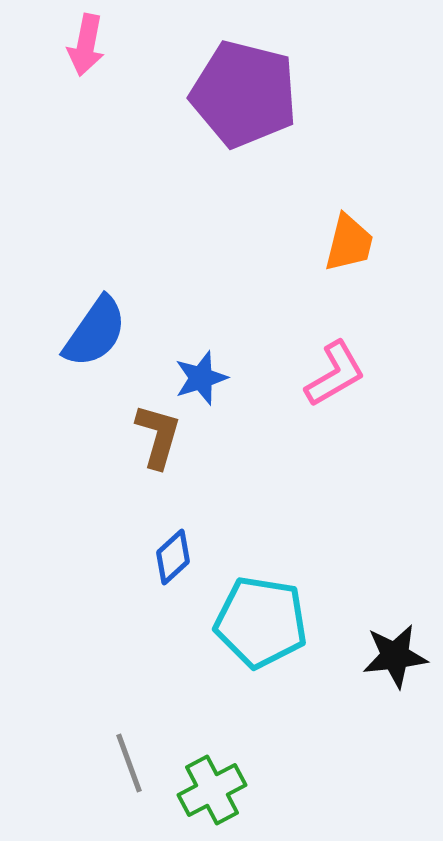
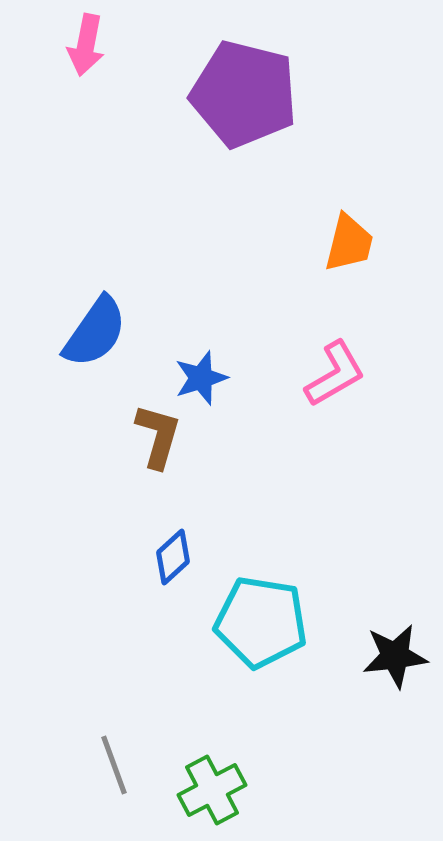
gray line: moved 15 px left, 2 px down
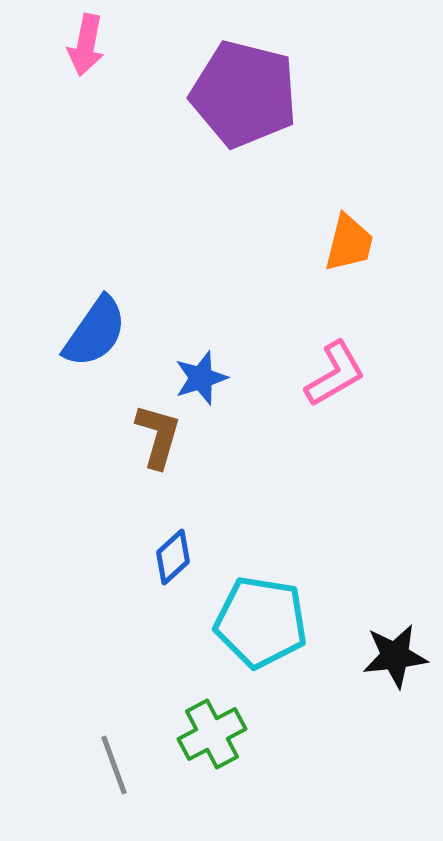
green cross: moved 56 px up
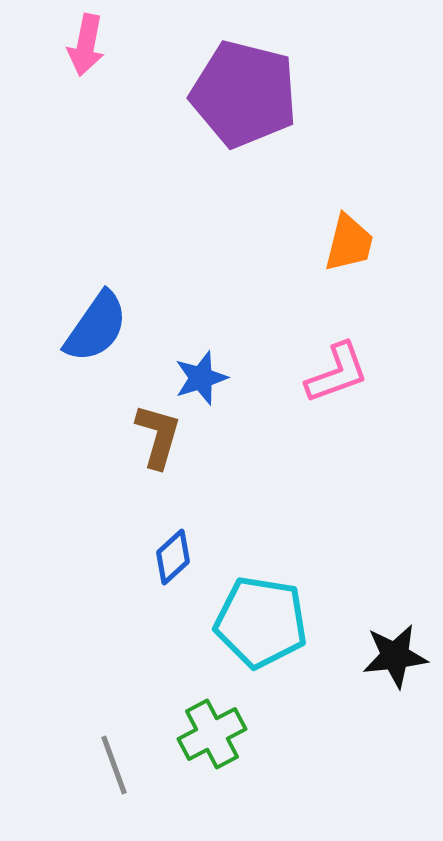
blue semicircle: moved 1 px right, 5 px up
pink L-shape: moved 2 px right, 1 px up; rotated 10 degrees clockwise
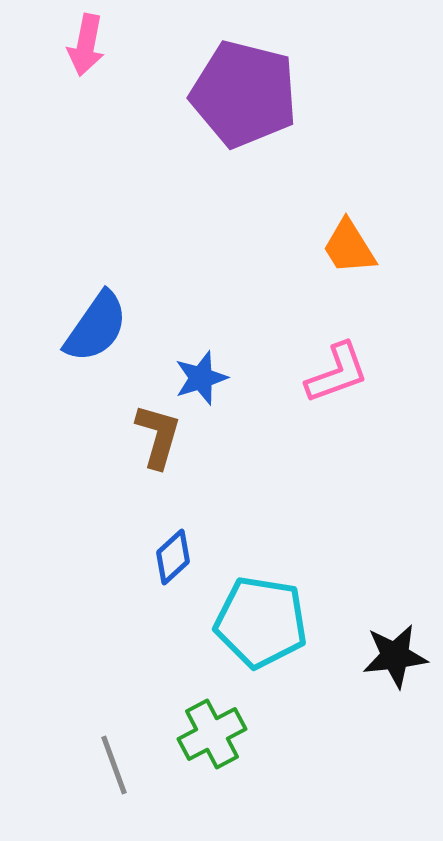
orange trapezoid: moved 4 px down; rotated 134 degrees clockwise
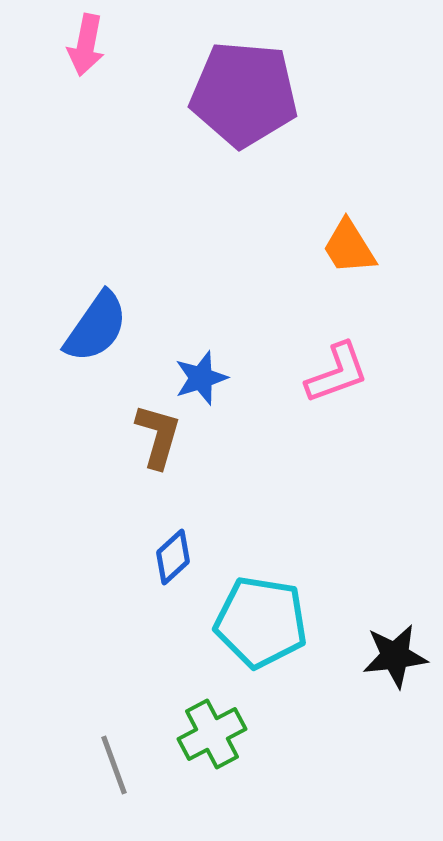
purple pentagon: rotated 9 degrees counterclockwise
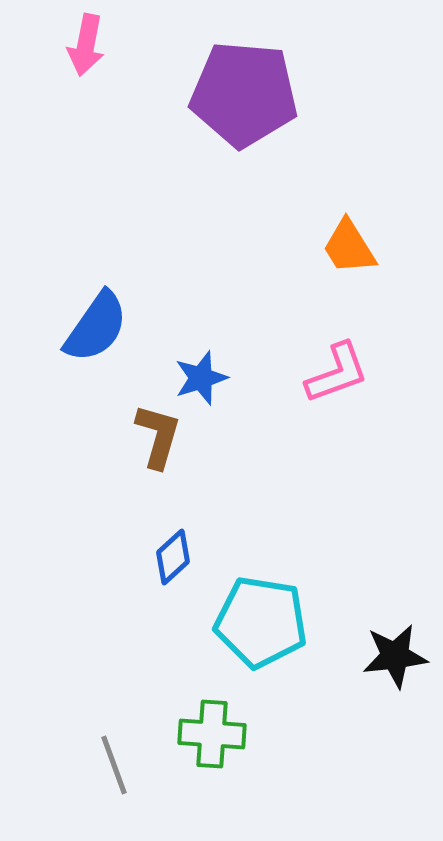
green cross: rotated 32 degrees clockwise
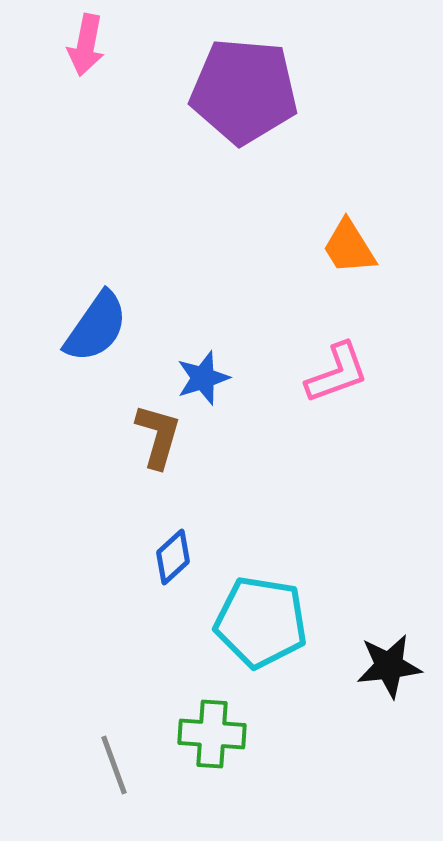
purple pentagon: moved 3 px up
blue star: moved 2 px right
black star: moved 6 px left, 10 px down
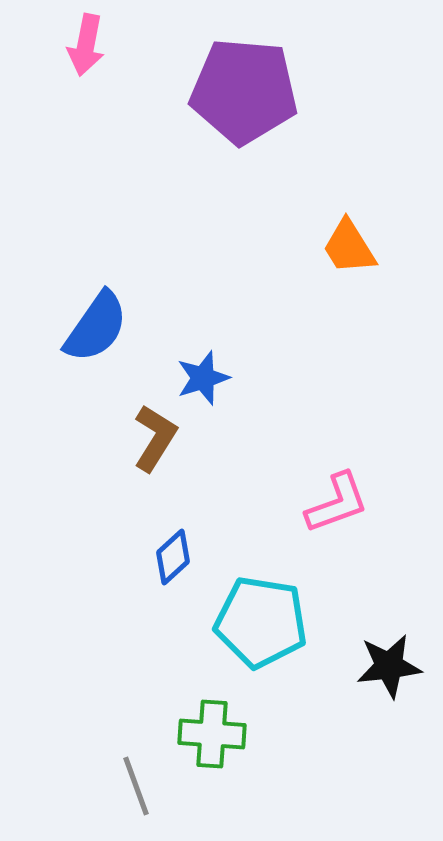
pink L-shape: moved 130 px down
brown L-shape: moved 3 px left, 2 px down; rotated 16 degrees clockwise
gray line: moved 22 px right, 21 px down
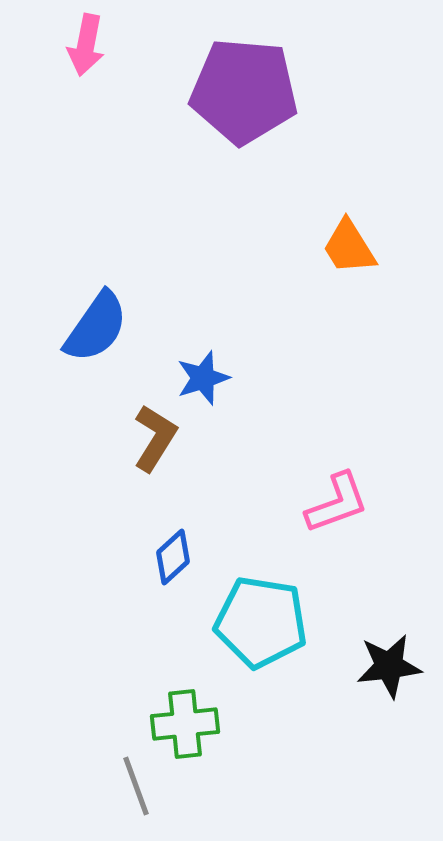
green cross: moved 27 px left, 10 px up; rotated 10 degrees counterclockwise
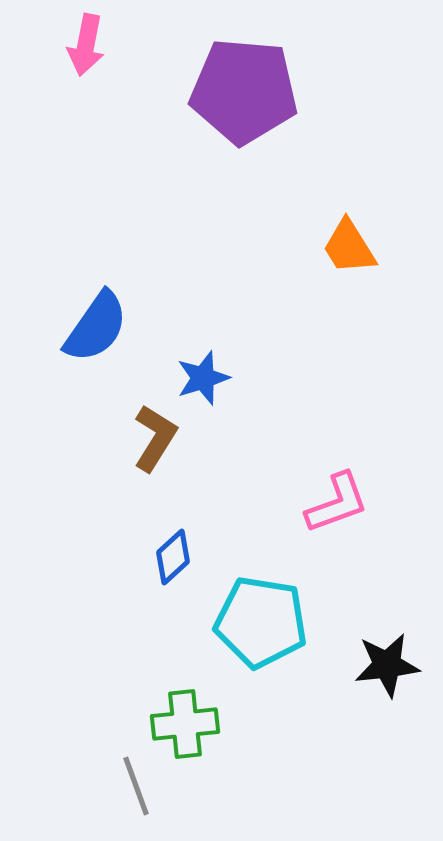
black star: moved 2 px left, 1 px up
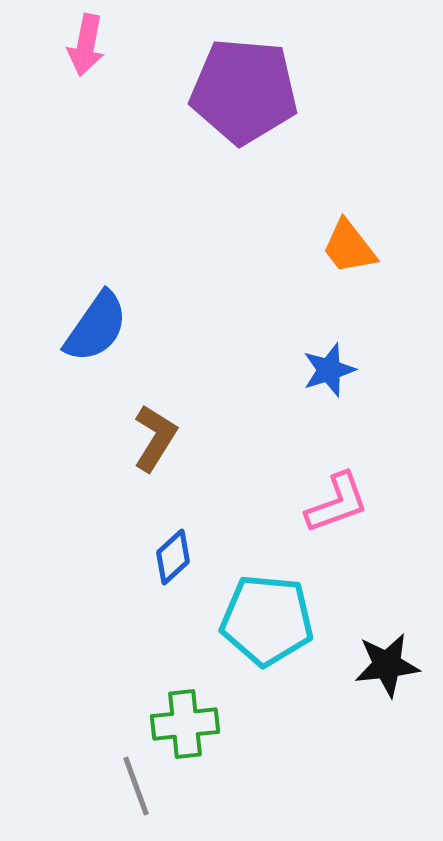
orange trapezoid: rotated 6 degrees counterclockwise
blue star: moved 126 px right, 8 px up
cyan pentagon: moved 6 px right, 2 px up; rotated 4 degrees counterclockwise
